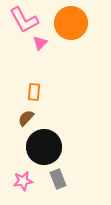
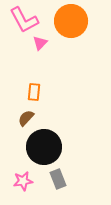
orange circle: moved 2 px up
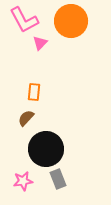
black circle: moved 2 px right, 2 px down
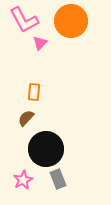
pink star: moved 1 px up; rotated 18 degrees counterclockwise
